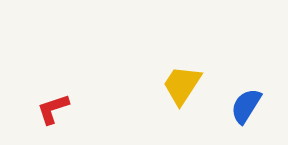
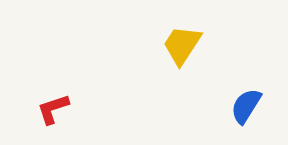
yellow trapezoid: moved 40 px up
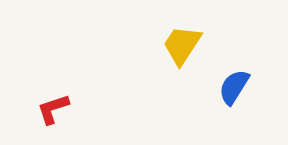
blue semicircle: moved 12 px left, 19 px up
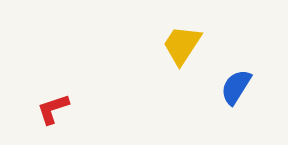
blue semicircle: moved 2 px right
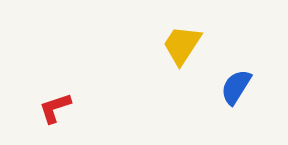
red L-shape: moved 2 px right, 1 px up
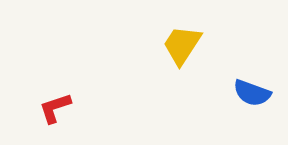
blue semicircle: moved 16 px right, 6 px down; rotated 102 degrees counterclockwise
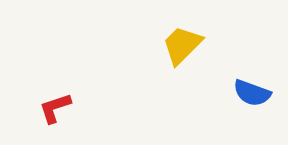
yellow trapezoid: rotated 12 degrees clockwise
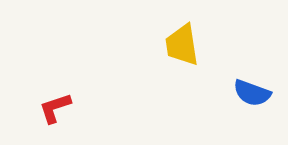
yellow trapezoid: rotated 54 degrees counterclockwise
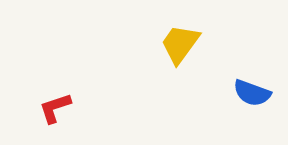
yellow trapezoid: moved 2 px left, 1 px up; rotated 45 degrees clockwise
